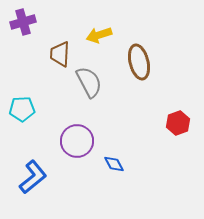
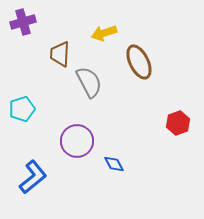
yellow arrow: moved 5 px right, 2 px up
brown ellipse: rotated 12 degrees counterclockwise
cyan pentagon: rotated 15 degrees counterclockwise
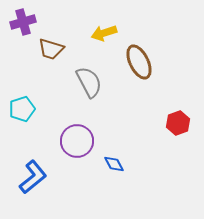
brown trapezoid: moved 9 px left, 5 px up; rotated 76 degrees counterclockwise
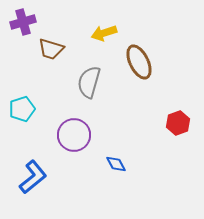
gray semicircle: rotated 136 degrees counterclockwise
purple circle: moved 3 px left, 6 px up
blue diamond: moved 2 px right
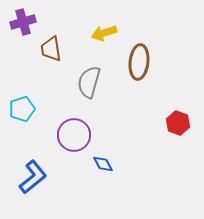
brown trapezoid: rotated 64 degrees clockwise
brown ellipse: rotated 32 degrees clockwise
red hexagon: rotated 20 degrees counterclockwise
blue diamond: moved 13 px left
